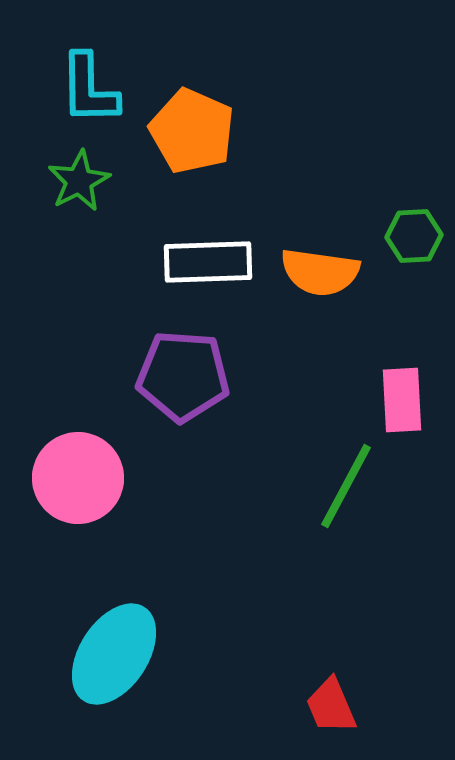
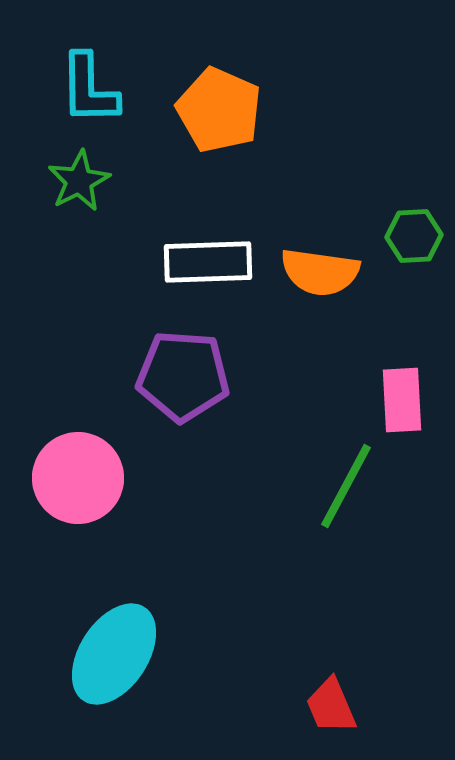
orange pentagon: moved 27 px right, 21 px up
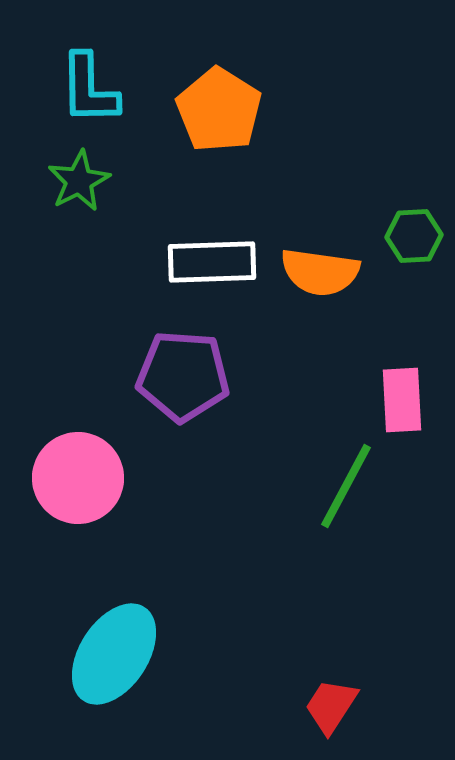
orange pentagon: rotated 8 degrees clockwise
white rectangle: moved 4 px right
red trapezoid: rotated 56 degrees clockwise
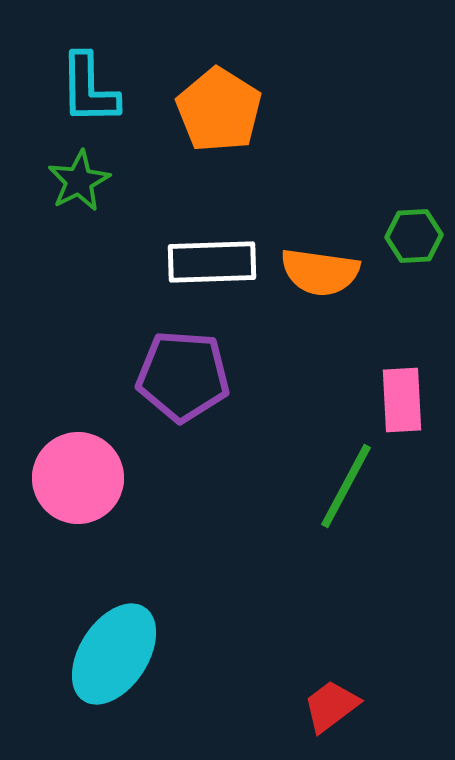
red trapezoid: rotated 20 degrees clockwise
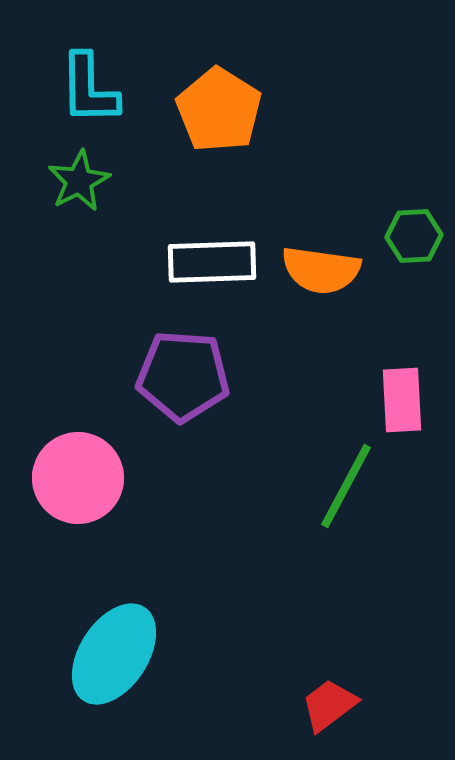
orange semicircle: moved 1 px right, 2 px up
red trapezoid: moved 2 px left, 1 px up
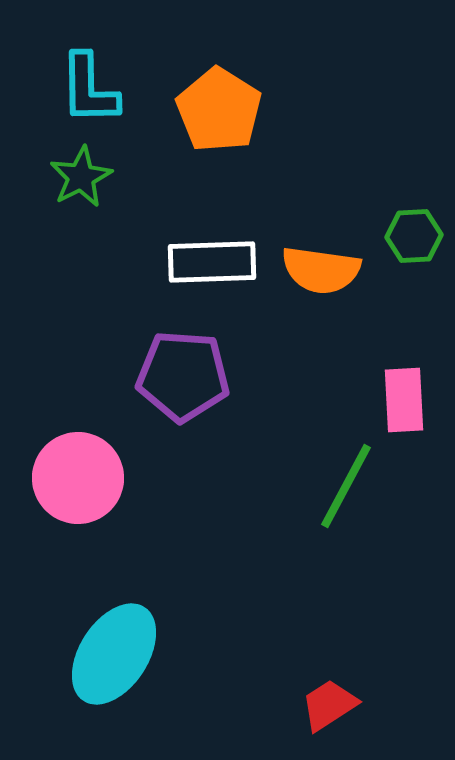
green star: moved 2 px right, 4 px up
pink rectangle: moved 2 px right
red trapezoid: rotated 4 degrees clockwise
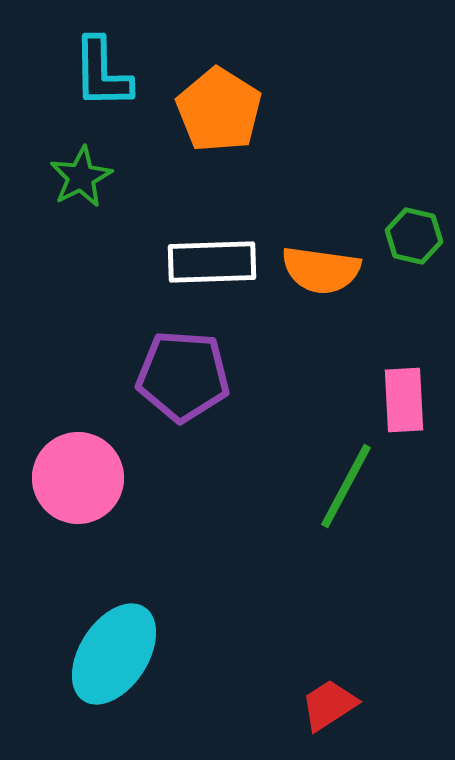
cyan L-shape: moved 13 px right, 16 px up
green hexagon: rotated 16 degrees clockwise
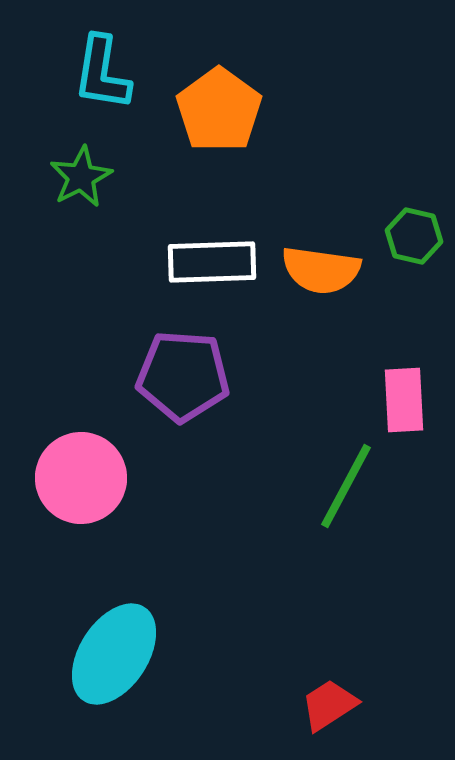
cyan L-shape: rotated 10 degrees clockwise
orange pentagon: rotated 4 degrees clockwise
pink circle: moved 3 px right
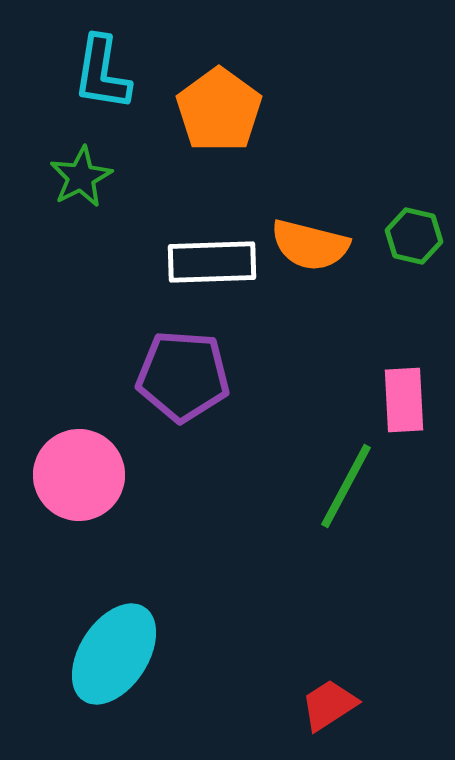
orange semicircle: moved 11 px left, 25 px up; rotated 6 degrees clockwise
pink circle: moved 2 px left, 3 px up
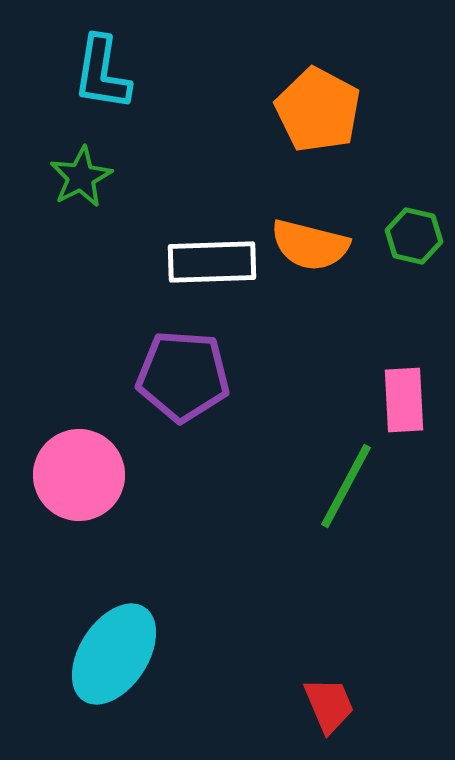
orange pentagon: moved 99 px right; rotated 8 degrees counterclockwise
red trapezoid: rotated 100 degrees clockwise
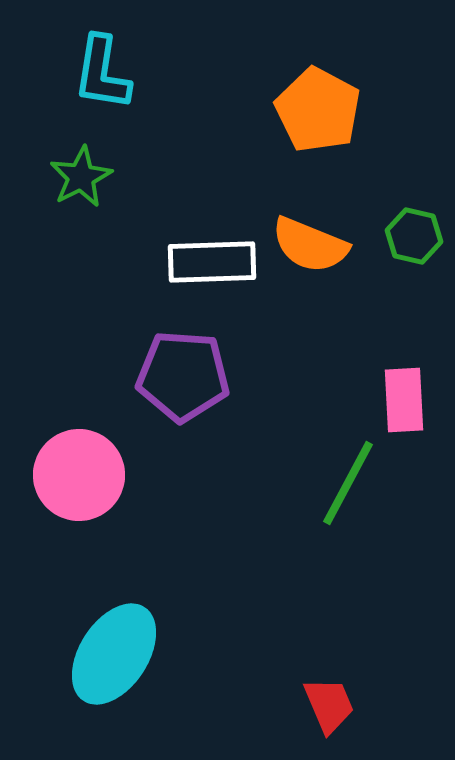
orange semicircle: rotated 8 degrees clockwise
green line: moved 2 px right, 3 px up
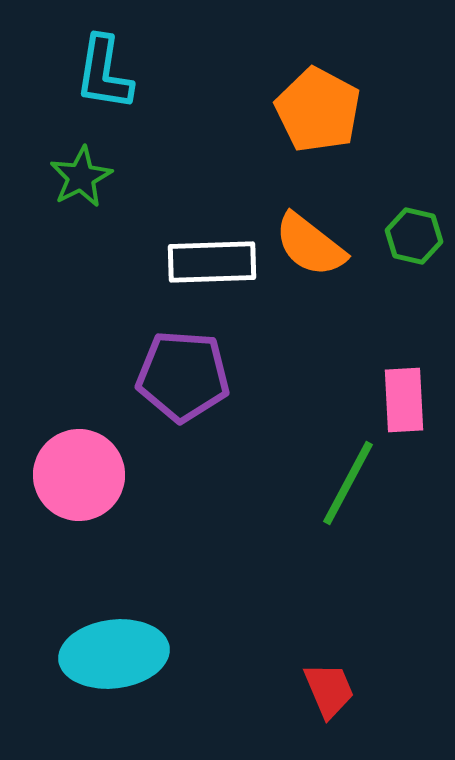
cyan L-shape: moved 2 px right
orange semicircle: rotated 16 degrees clockwise
cyan ellipse: rotated 50 degrees clockwise
red trapezoid: moved 15 px up
